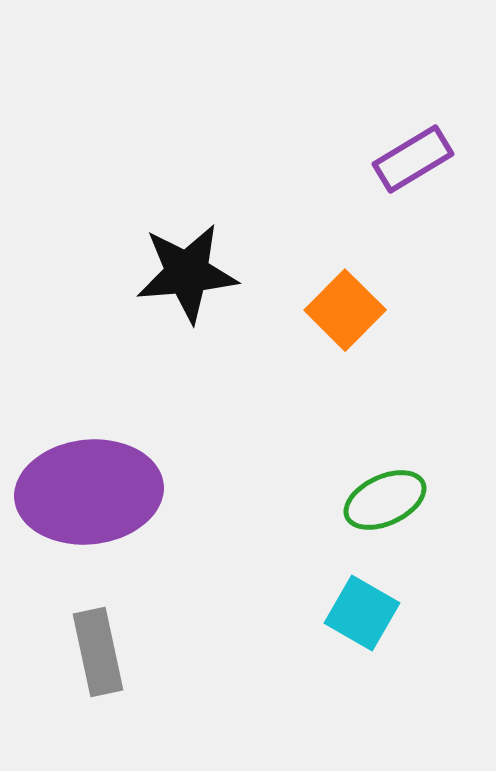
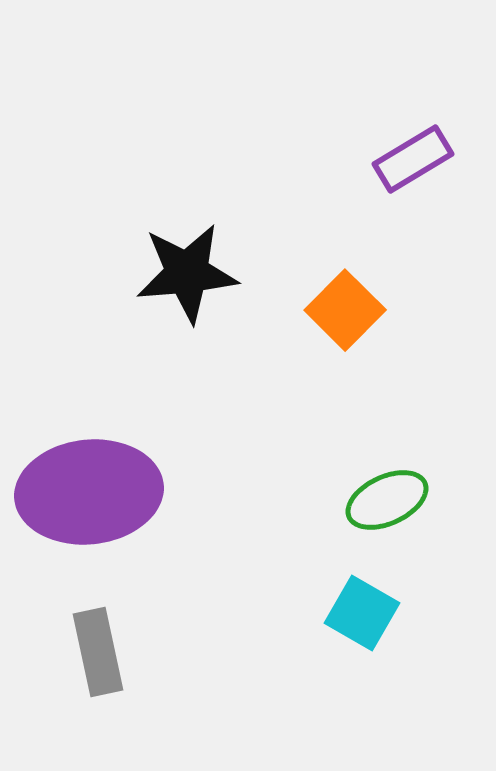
green ellipse: moved 2 px right
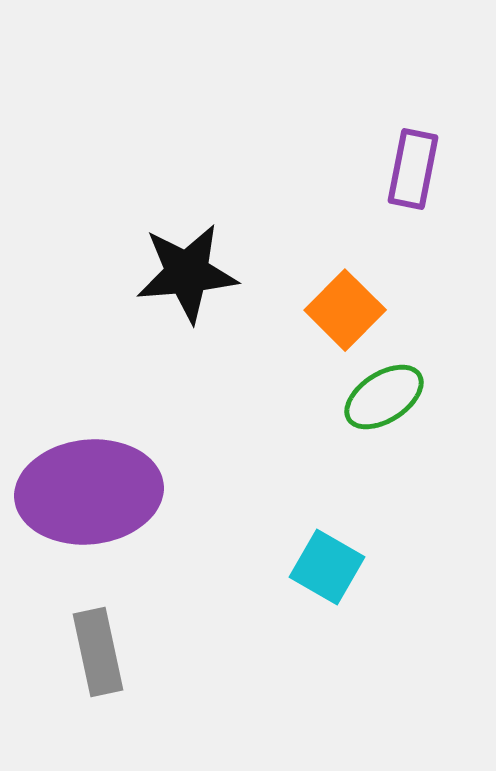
purple rectangle: moved 10 px down; rotated 48 degrees counterclockwise
green ellipse: moved 3 px left, 103 px up; rotated 8 degrees counterclockwise
cyan square: moved 35 px left, 46 px up
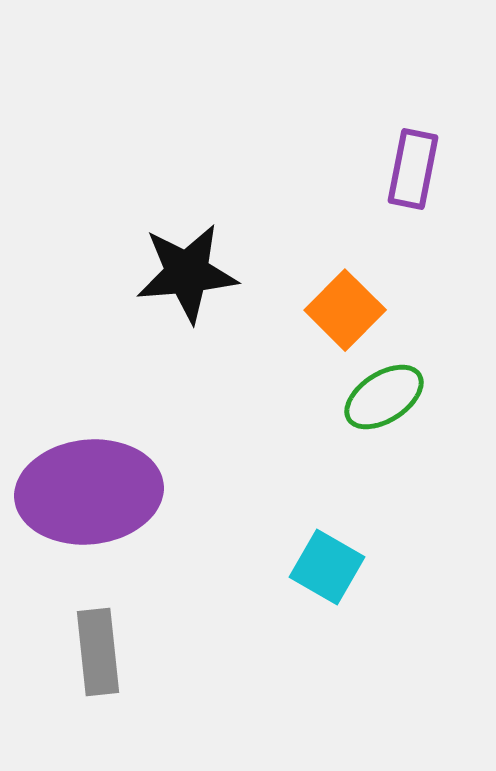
gray rectangle: rotated 6 degrees clockwise
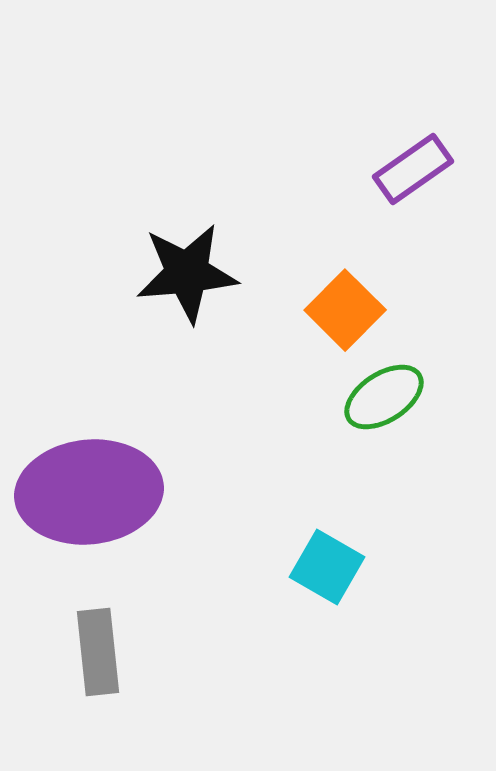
purple rectangle: rotated 44 degrees clockwise
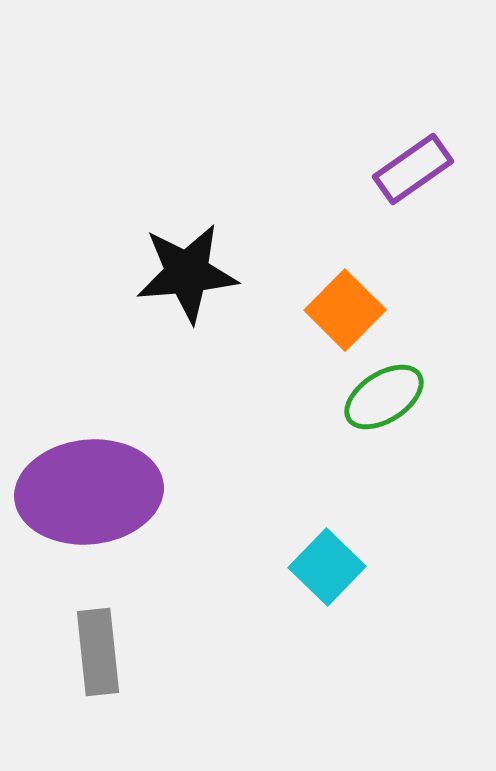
cyan square: rotated 14 degrees clockwise
